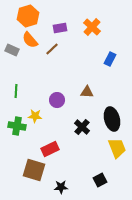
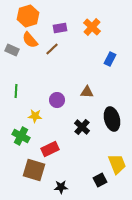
green cross: moved 4 px right, 10 px down; rotated 18 degrees clockwise
yellow trapezoid: moved 16 px down
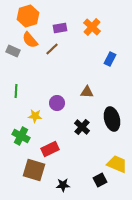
gray rectangle: moved 1 px right, 1 px down
purple circle: moved 3 px down
yellow trapezoid: rotated 45 degrees counterclockwise
black star: moved 2 px right, 2 px up
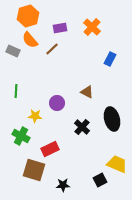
brown triangle: rotated 24 degrees clockwise
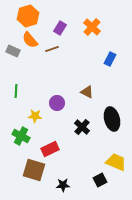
purple rectangle: rotated 48 degrees counterclockwise
brown line: rotated 24 degrees clockwise
yellow trapezoid: moved 1 px left, 2 px up
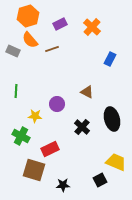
purple rectangle: moved 4 px up; rotated 32 degrees clockwise
purple circle: moved 1 px down
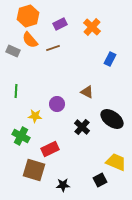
brown line: moved 1 px right, 1 px up
black ellipse: rotated 40 degrees counterclockwise
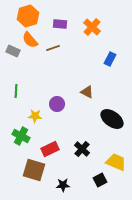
purple rectangle: rotated 32 degrees clockwise
black cross: moved 22 px down
